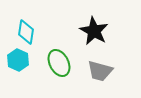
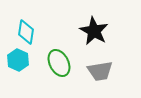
gray trapezoid: rotated 24 degrees counterclockwise
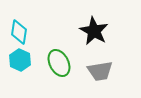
cyan diamond: moved 7 px left
cyan hexagon: moved 2 px right
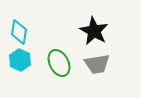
gray trapezoid: moved 3 px left, 7 px up
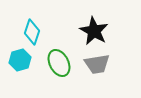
cyan diamond: moved 13 px right; rotated 10 degrees clockwise
cyan hexagon: rotated 20 degrees clockwise
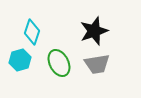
black star: rotated 24 degrees clockwise
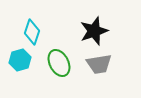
gray trapezoid: moved 2 px right
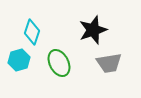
black star: moved 1 px left, 1 px up
cyan hexagon: moved 1 px left
gray trapezoid: moved 10 px right, 1 px up
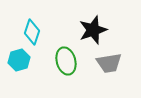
green ellipse: moved 7 px right, 2 px up; rotated 12 degrees clockwise
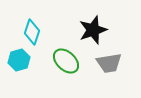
green ellipse: rotated 32 degrees counterclockwise
